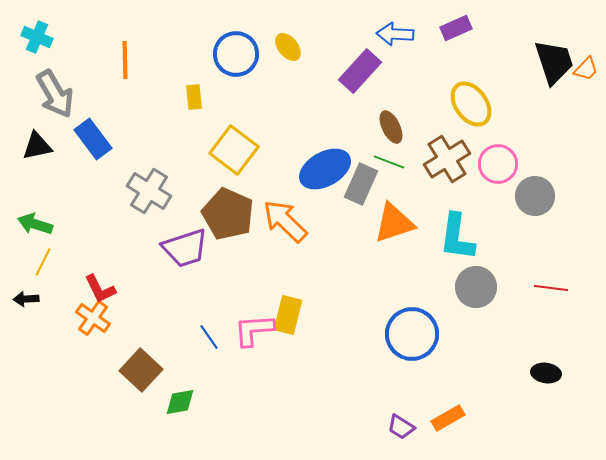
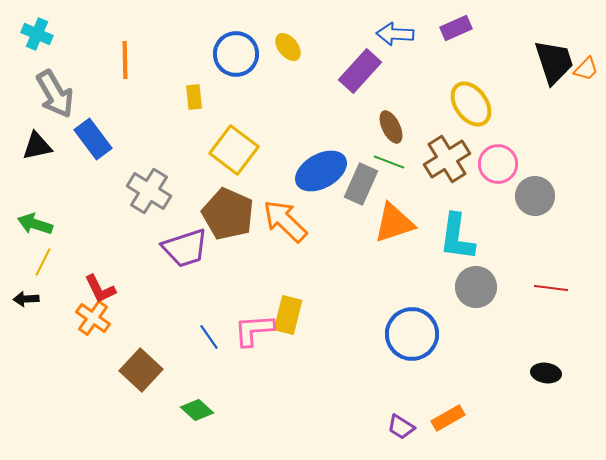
cyan cross at (37, 37): moved 3 px up
blue ellipse at (325, 169): moved 4 px left, 2 px down
green diamond at (180, 402): moved 17 px right, 8 px down; rotated 52 degrees clockwise
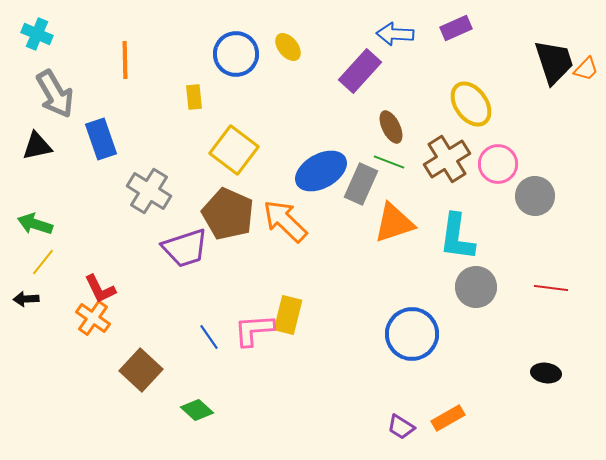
blue rectangle at (93, 139): moved 8 px right; rotated 18 degrees clockwise
yellow line at (43, 262): rotated 12 degrees clockwise
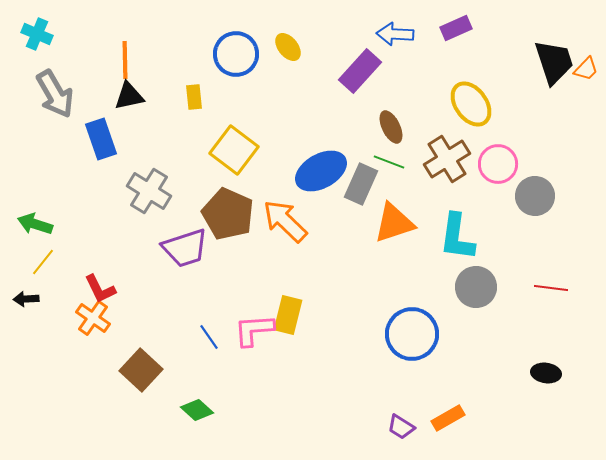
black triangle at (37, 146): moved 92 px right, 50 px up
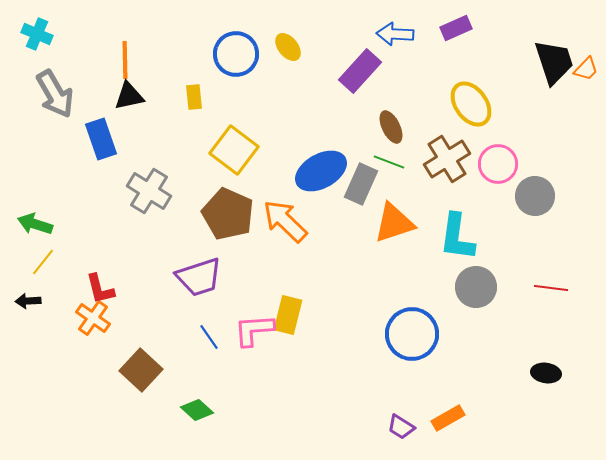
purple trapezoid at (185, 248): moved 14 px right, 29 px down
red L-shape at (100, 289): rotated 12 degrees clockwise
black arrow at (26, 299): moved 2 px right, 2 px down
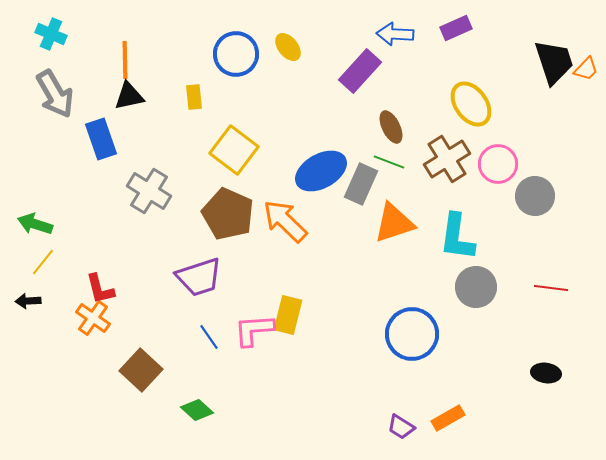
cyan cross at (37, 34): moved 14 px right
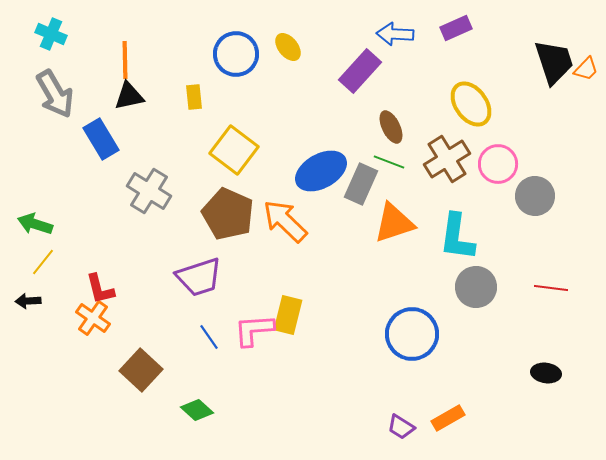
blue rectangle at (101, 139): rotated 12 degrees counterclockwise
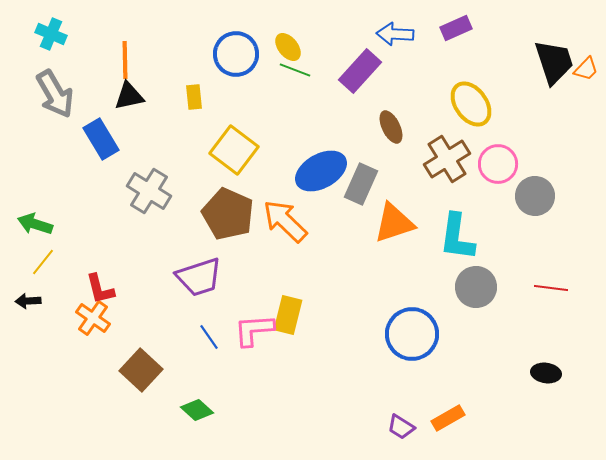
green line at (389, 162): moved 94 px left, 92 px up
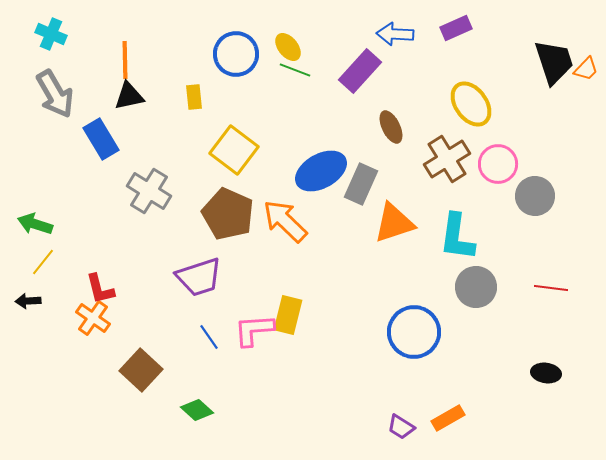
blue circle at (412, 334): moved 2 px right, 2 px up
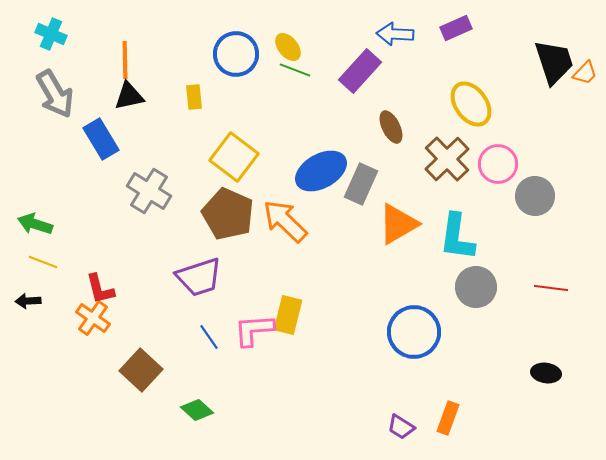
orange trapezoid at (586, 69): moved 1 px left, 4 px down
yellow square at (234, 150): moved 7 px down
brown cross at (447, 159): rotated 12 degrees counterclockwise
orange triangle at (394, 223): moved 4 px right, 1 px down; rotated 12 degrees counterclockwise
yellow line at (43, 262): rotated 72 degrees clockwise
orange rectangle at (448, 418): rotated 40 degrees counterclockwise
